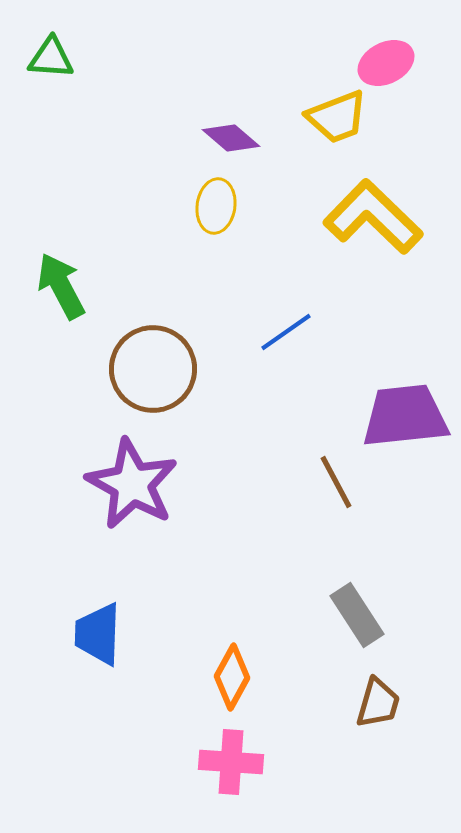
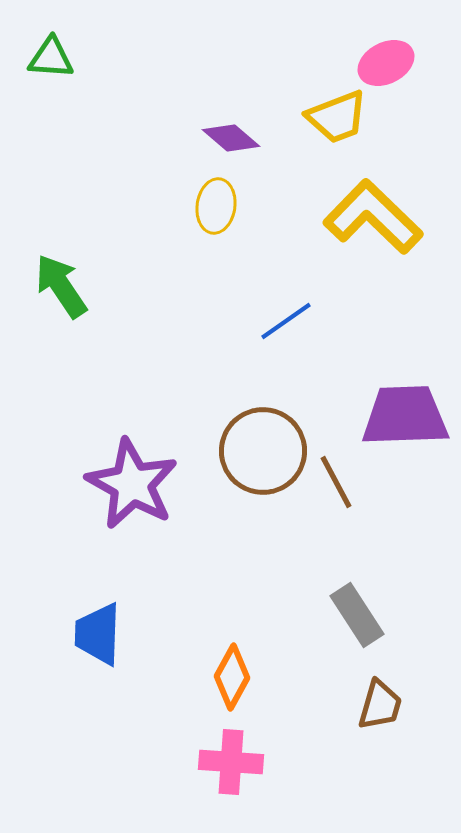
green arrow: rotated 6 degrees counterclockwise
blue line: moved 11 px up
brown circle: moved 110 px right, 82 px down
purple trapezoid: rotated 4 degrees clockwise
brown trapezoid: moved 2 px right, 2 px down
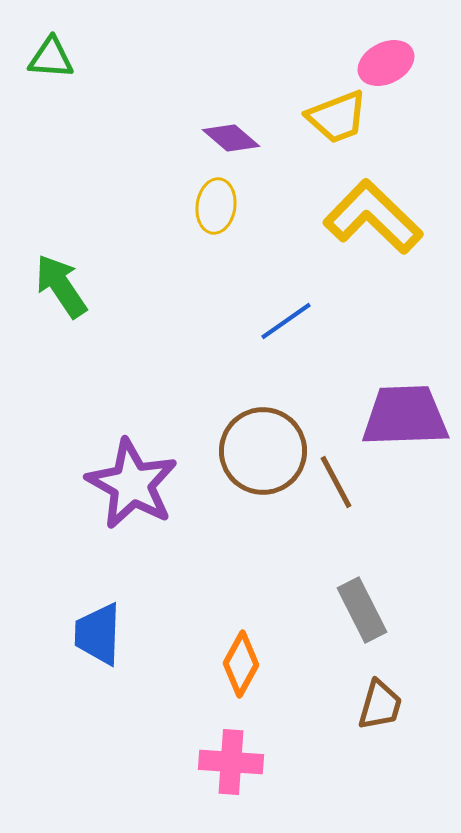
gray rectangle: moved 5 px right, 5 px up; rotated 6 degrees clockwise
orange diamond: moved 9 px right, 13 px up
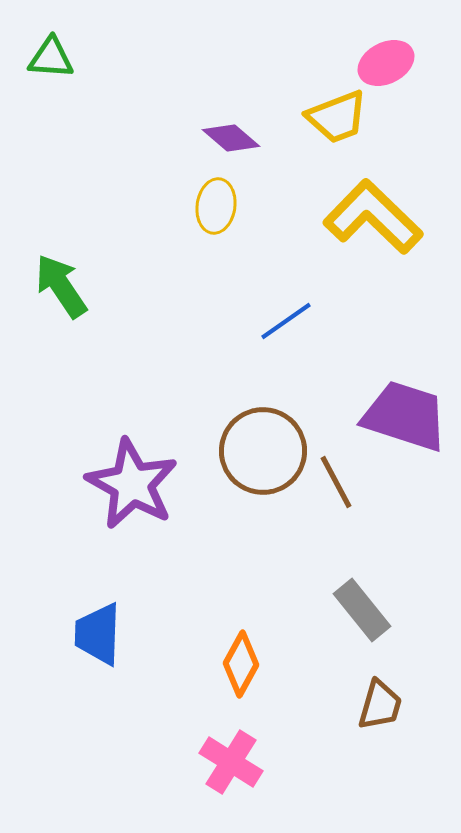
purple trapezoid: rotated 20 degrees clockwise
gray rectangle: rotated 12 degrees counterclockwise
pink cross: rotated 28 degrees clockwise
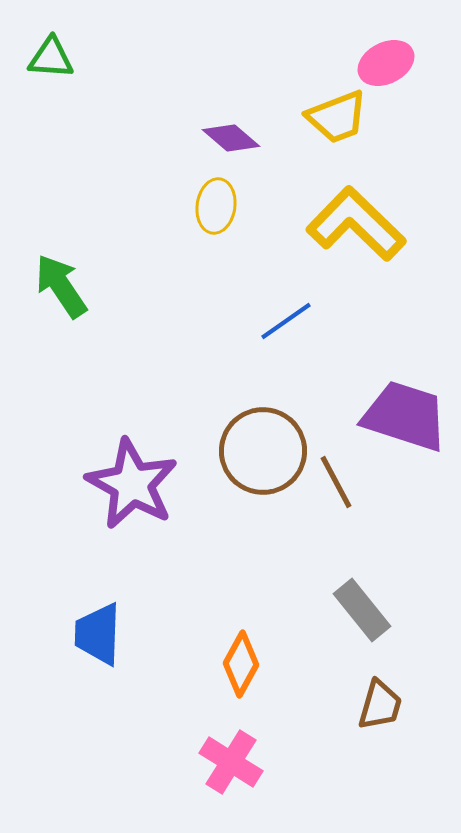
yellow L-shape: moved 17 px left, 7 px down
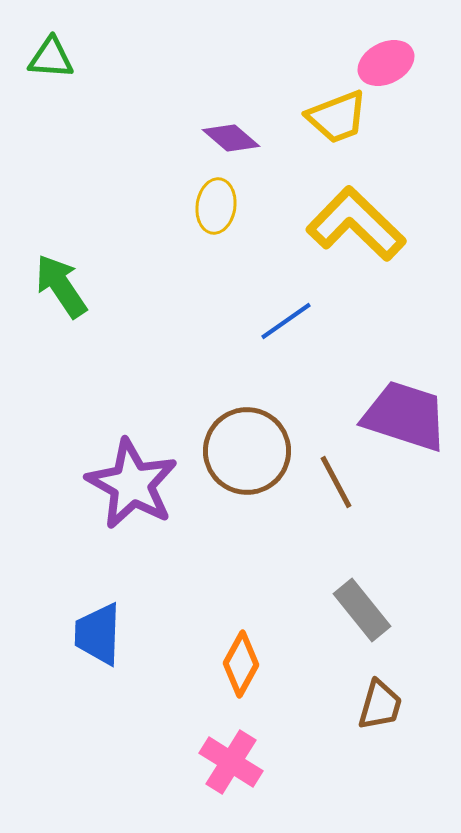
brown circle: moved 16 px left
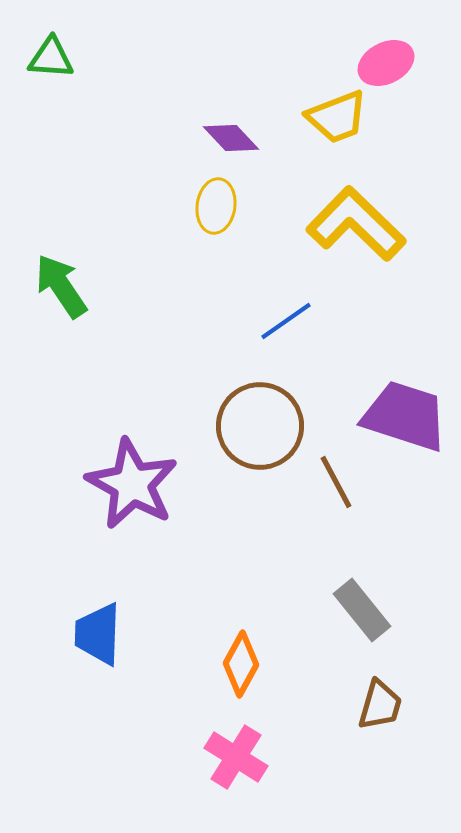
purple diamond: rotated 6 degrees clockwise
brown circle: moved 13 px right, 25 px up
pink cross: moved 5 px right, 5 px up
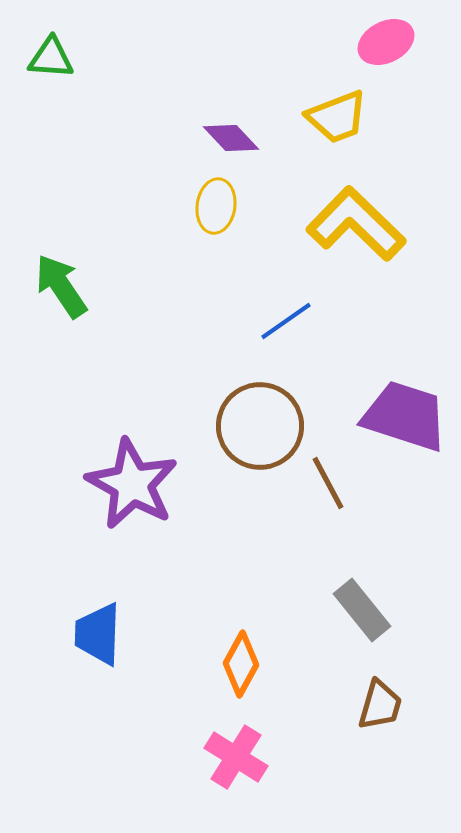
pink ellipse: moved 21 px up
brown line: moved 8 px left, 1 px down
